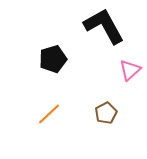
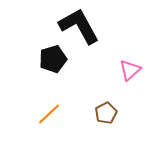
black L-shape: moved 25 px left
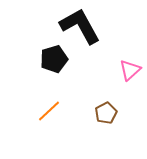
black L-shape: moved 1 px right
black pentagon: moved 1 px right
orange line: moved 3 px up
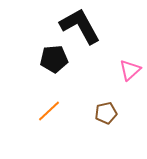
black pentagon: rotated 12 degrees clockwise
brown pentagon: rotated 15 degrees clockwise
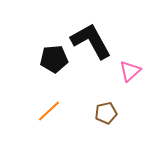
black L-shape: moved 11 px right, 15 px down
pink triangle: moved 1 px down
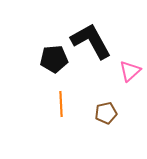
orange line: moved 12 px right, 7 px up; rotated 50 degrees counterclockwise
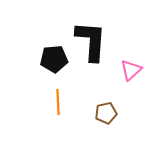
black L-shape: rotated 33 degrees clockwise
pink triangle: moved 1 px right, 1 px up
orange line: moved 3 px left, 2 px up
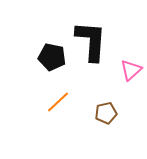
black pentagon: moved 2 px left, 2 px up; rotated 16 degrees clockwise
orange line: rotated 50 degrees clockwise
